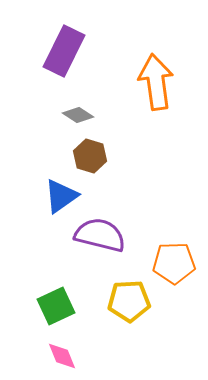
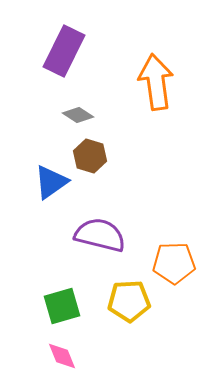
blue triangle: moved 10 px left, 14 px up
green square: moved 6 px right; rotated 9 degrees clockwise
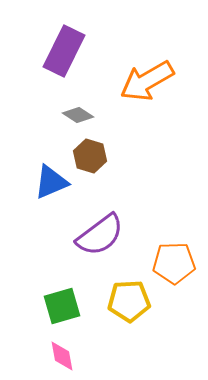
orange arrow: moved 9 px left, 1 px up; rotated 112 degrees counterclockwise
blue triangle: rotated 12 degrees clockwise
purple semicircle: rotated 129 degrees clockwise
pink diamond: rotated 12 degrees clockwise
